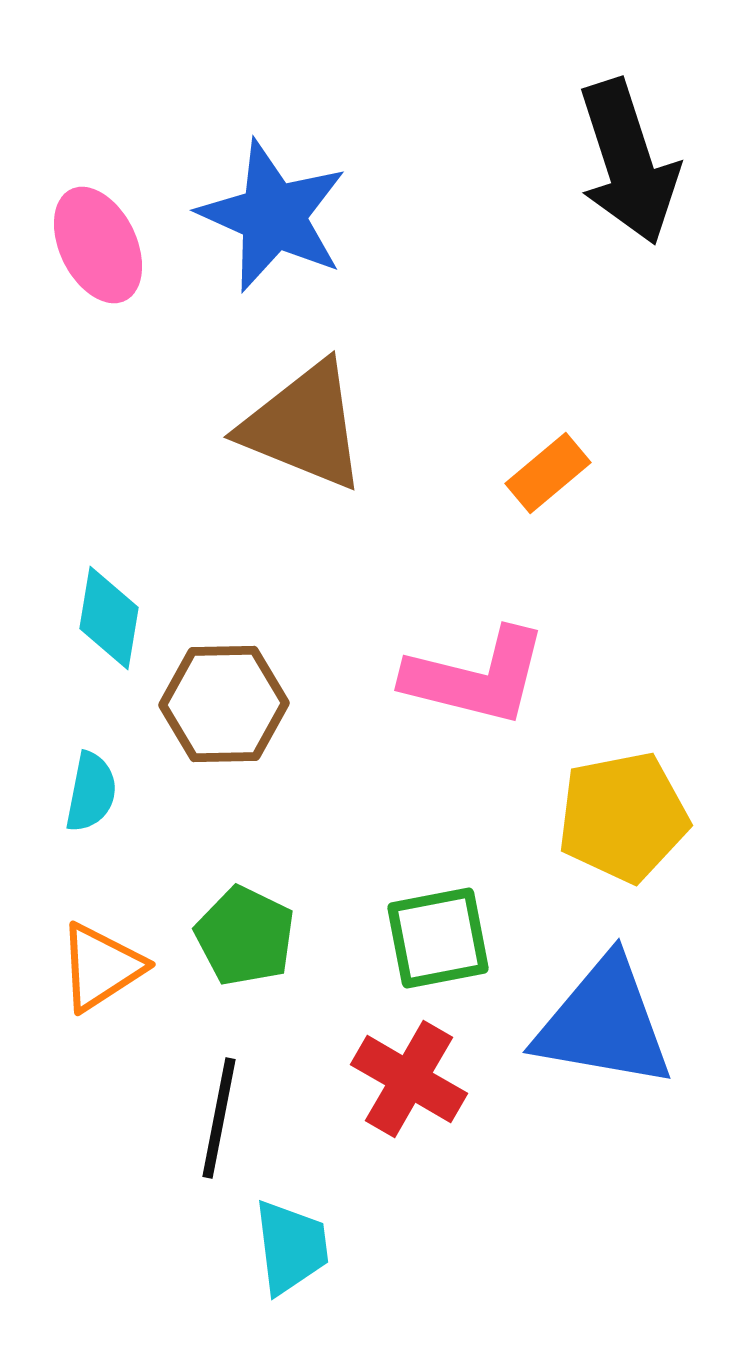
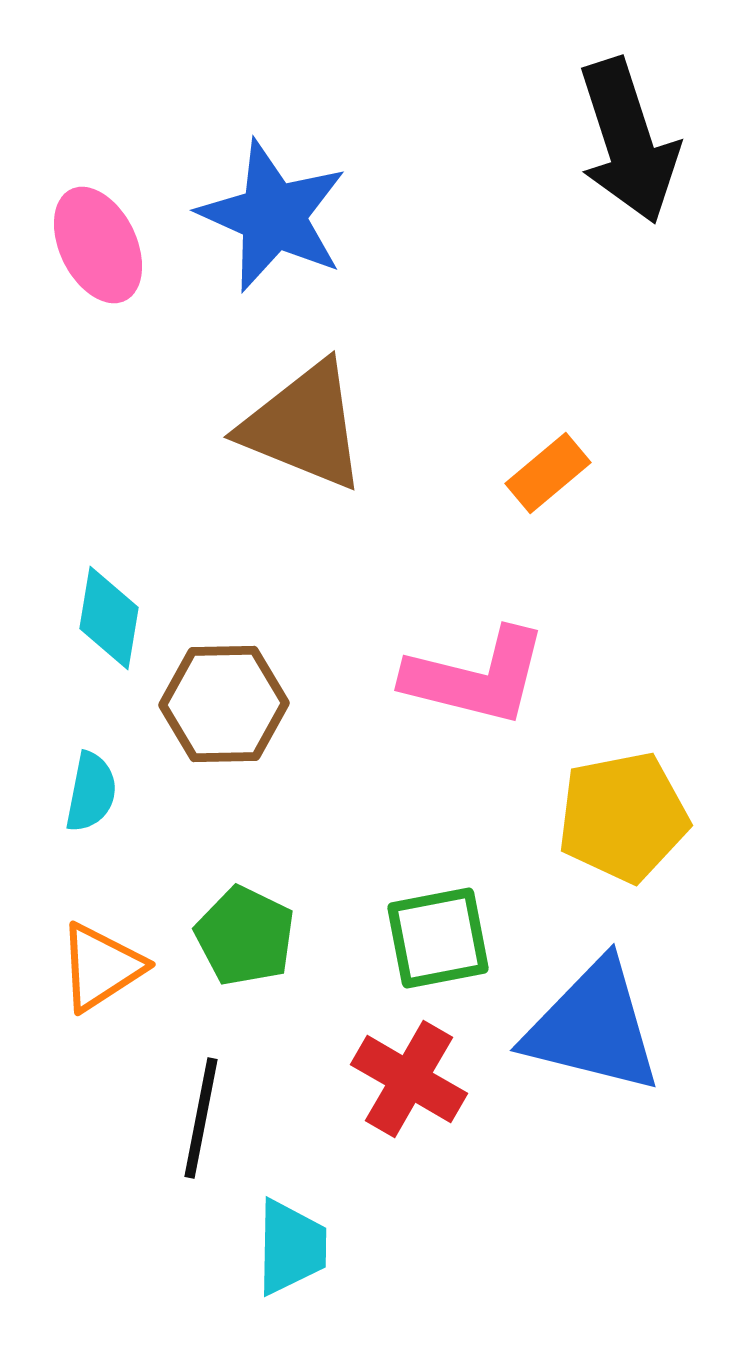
black arrow: moved 21 px up
blue triangle: moved 11 px left, 4 px down; rotated 4 degrees clockwise
black line: moved 18 px left
cyan trapezoid: rotated 8 degrees clockwise
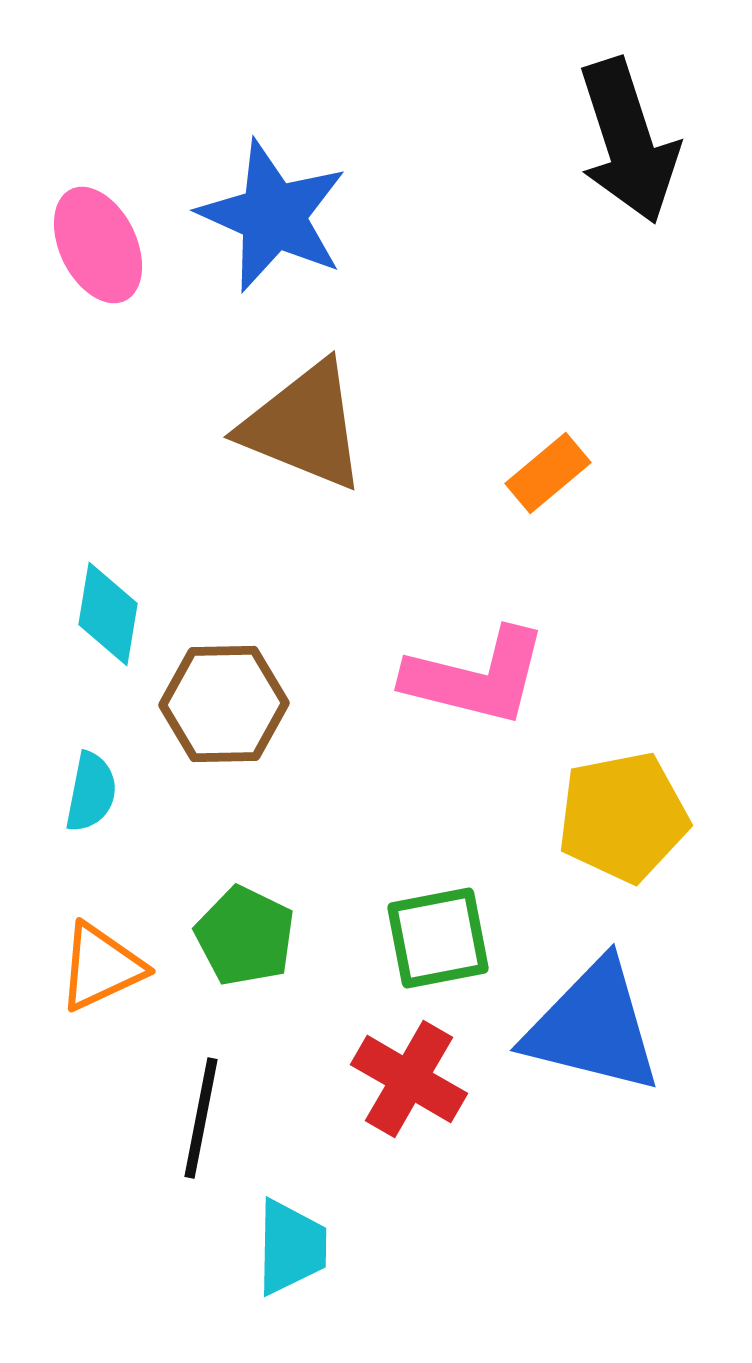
cyan diamond: moved 1 px left, 4 px up
orange triangle: rotated 8 degrees clockwise
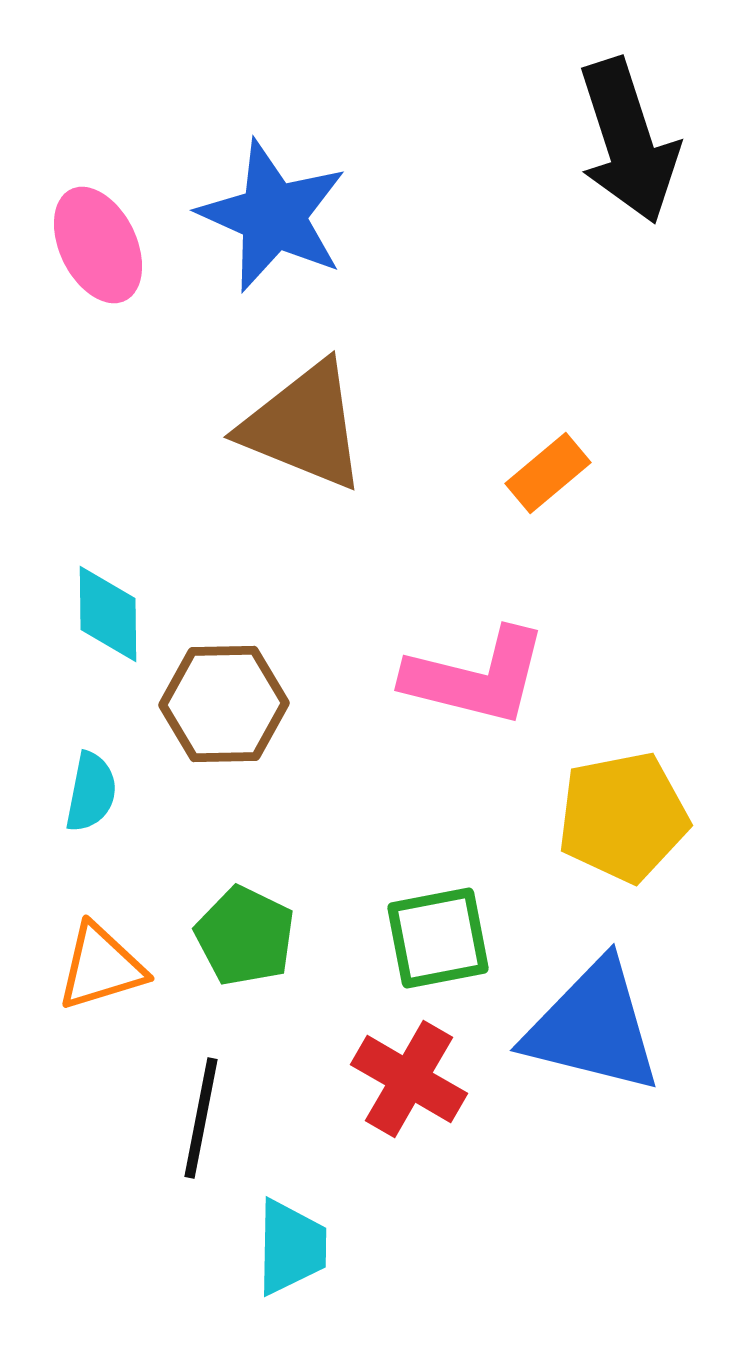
cyan diamond: rotated 10 degrees counterclockwise
orange triangle: rotated 8 degrees clockwise
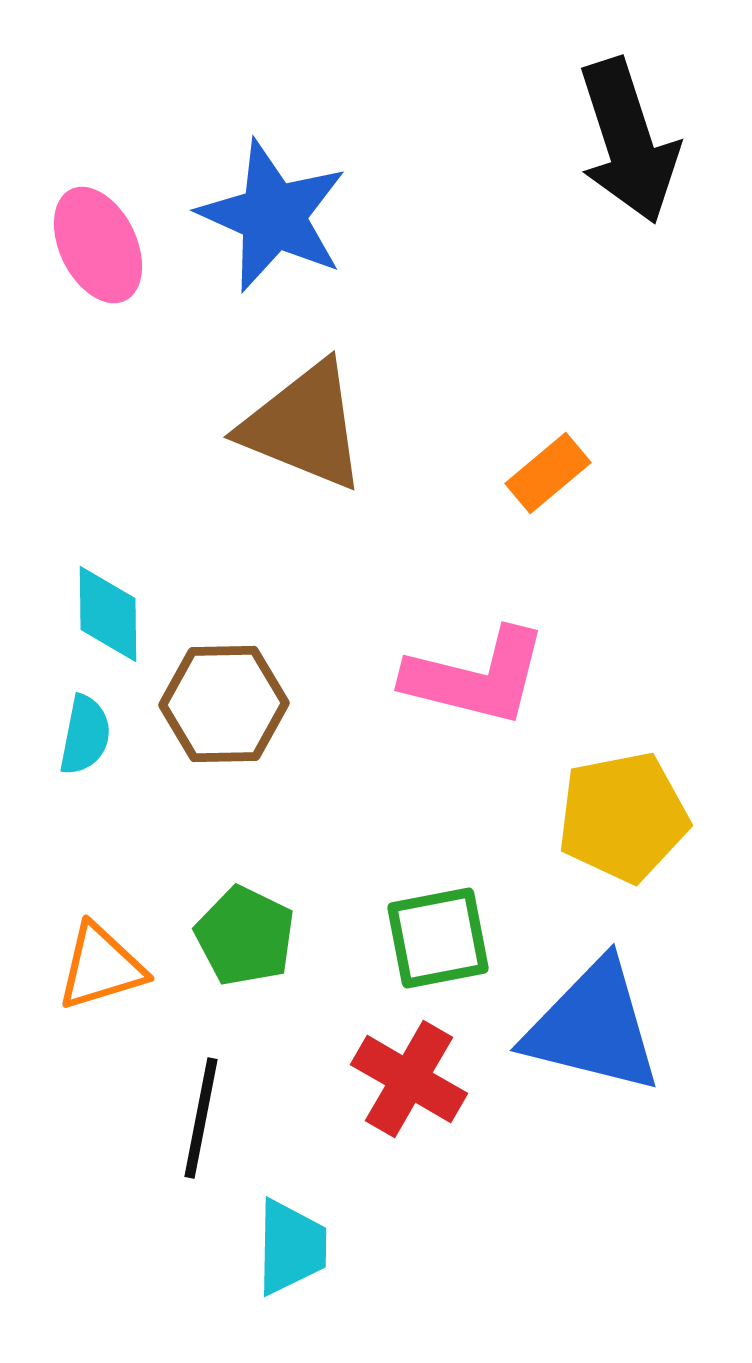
cyan semicircle: moved 6 px left, 57 px up
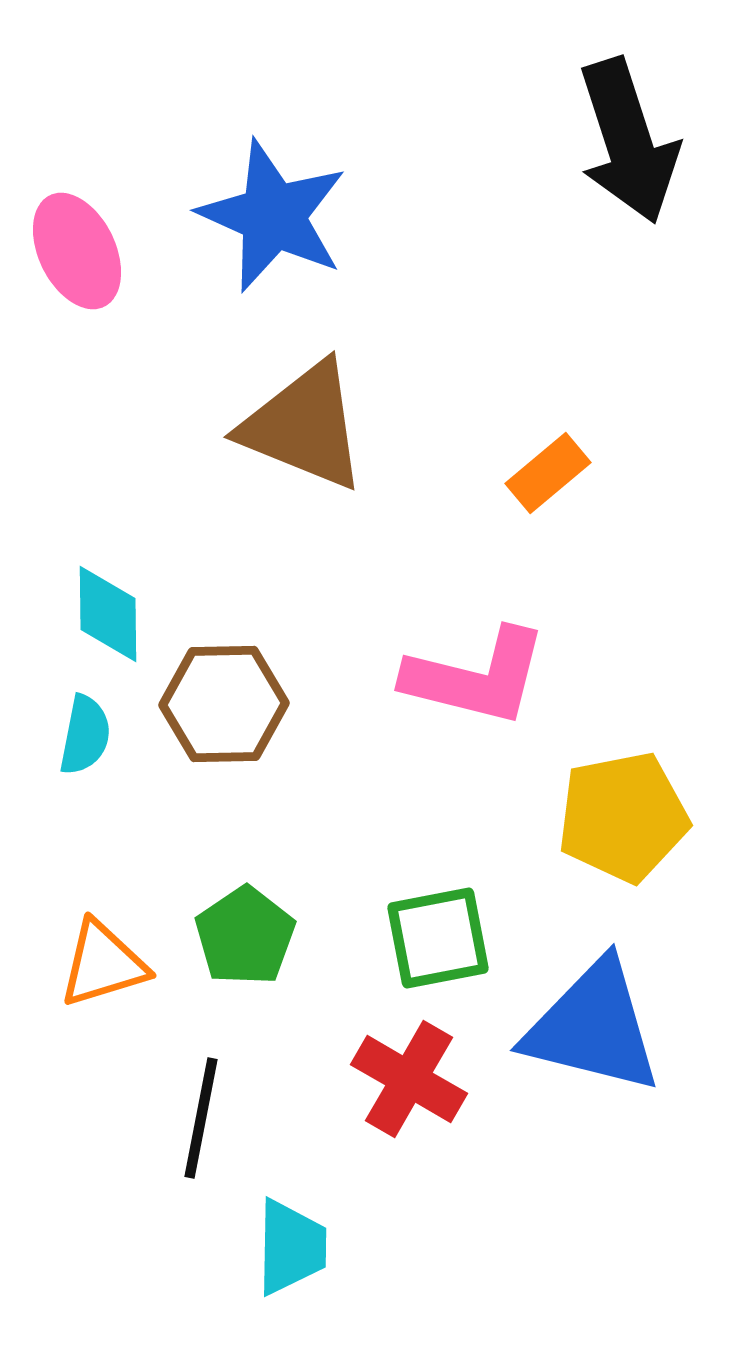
pink ellipse: moved 21 px left, 6 px down
green pentagon: rotated 12 degrees clockwise
orange triangle: moved 2 px right, 3 px up
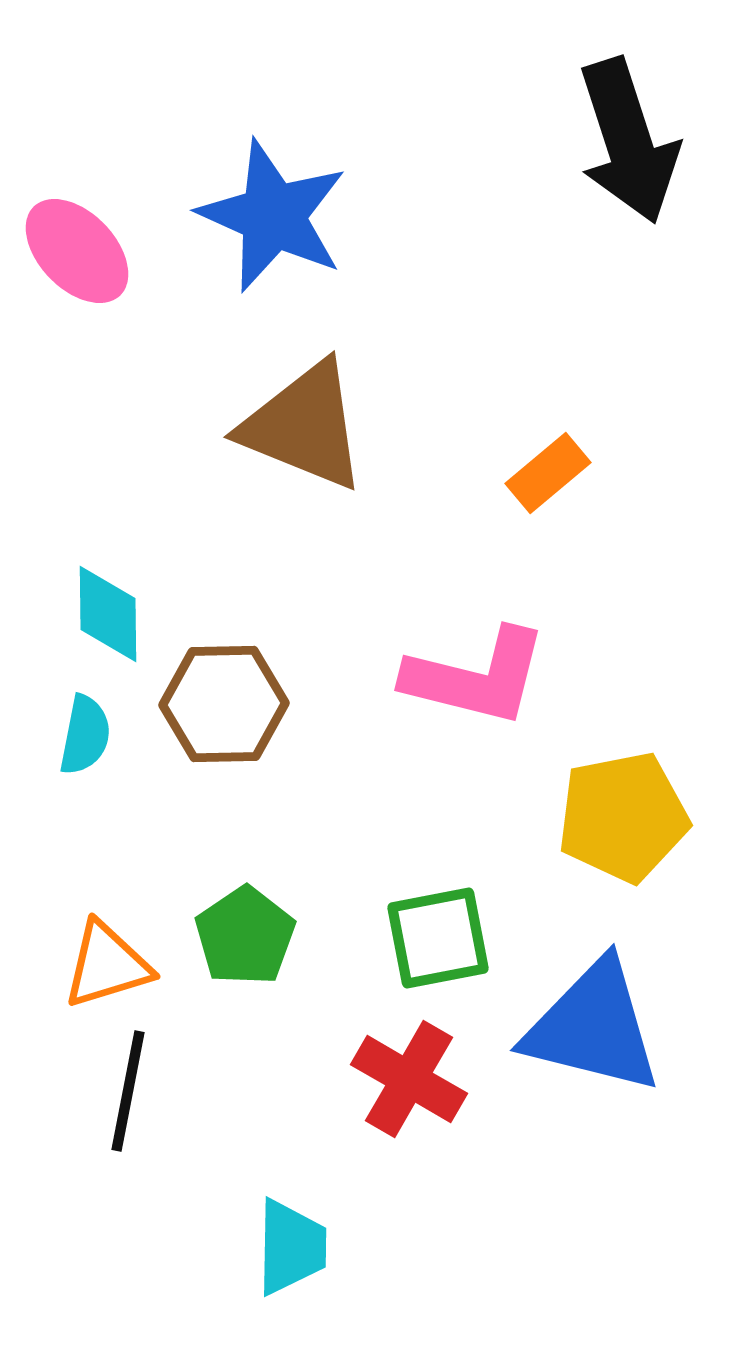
pink ellipse: rotated 18 degrees counterclockwise
orange triangle: moved 4 px right, 1 px down
black line: moved 73 px left, 27 px up
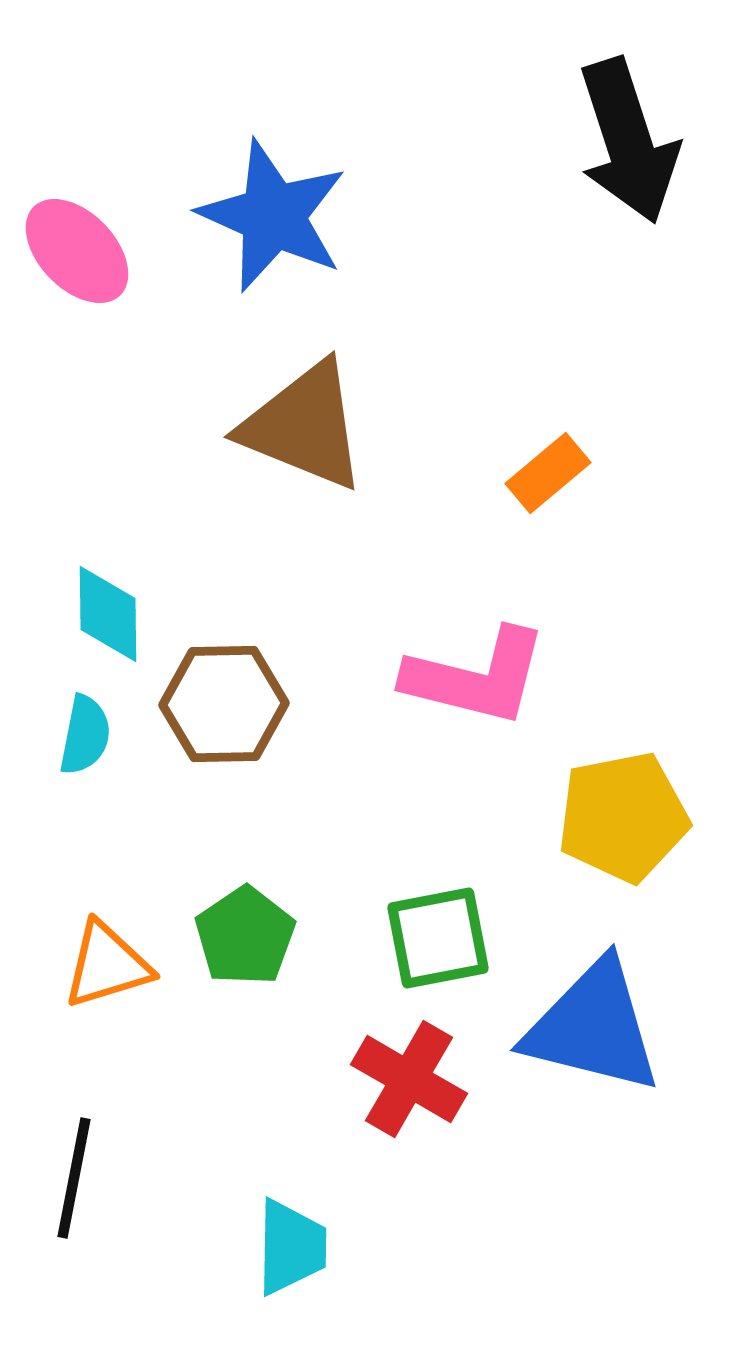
black line: moved 54 px left, 87 px down
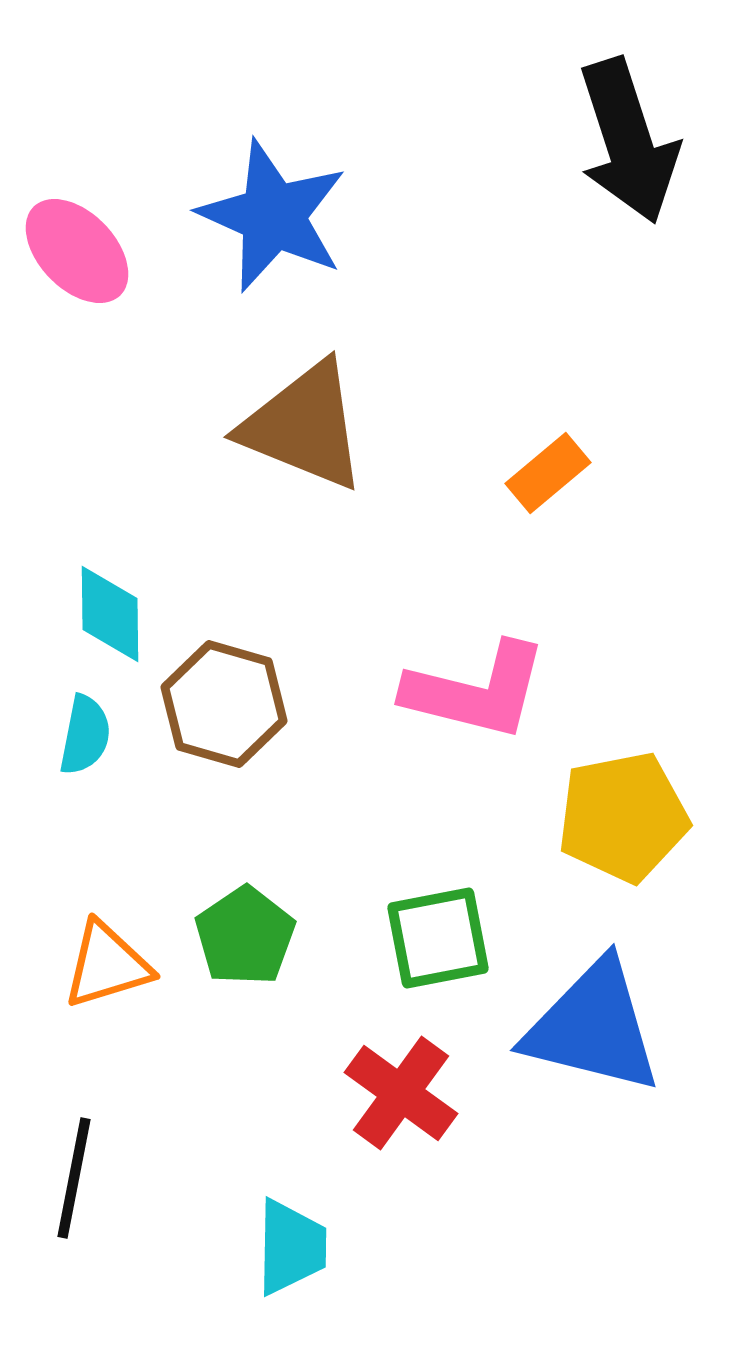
cyan diamond: moved 2 px right
pink L-shape: moved 14 px down
brown hexagon: rotated 17 degrees clockwise
red cross: moved 8 px left, 14 px down; rotated 6 degrees clockwise
